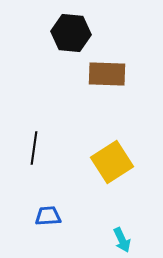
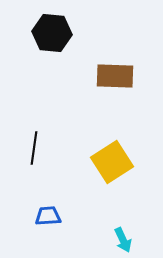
black hexagon: moved 19 px left
brown rectangle: moved 8 px right, 2 px down
cyan arrow: moved 1 px right
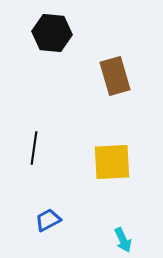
brown rectangle: rotated 72 degrees clockwise
yellow square: rotated 30 degrees clockwise
blue trapezoid: moved 4 px down; rotated 24 degrees counterclockwise
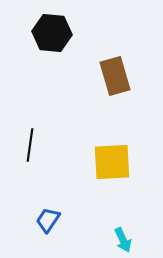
black line: moved 4 px left, 3 px up
blue trapezoid: rotated 28 degrees counterclockwise
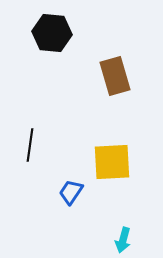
blue trapezoid: moved 23 px right, 28 px up
cyan arrow: rotated 40 degrees clockwise
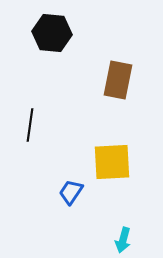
brown rectangle: moved 3 px right, 4 px down; rotated 27 degrees clockwise
black line: moved 20 px up
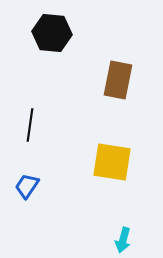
yellow square: rotated 12 degrees clockwise
blue trapezoid: moved 44 px left, 6 px up
